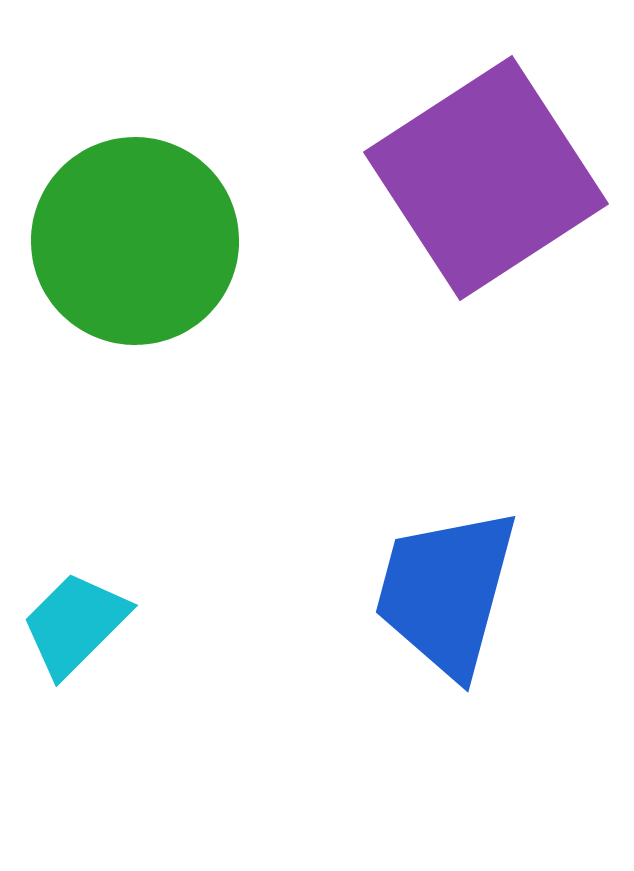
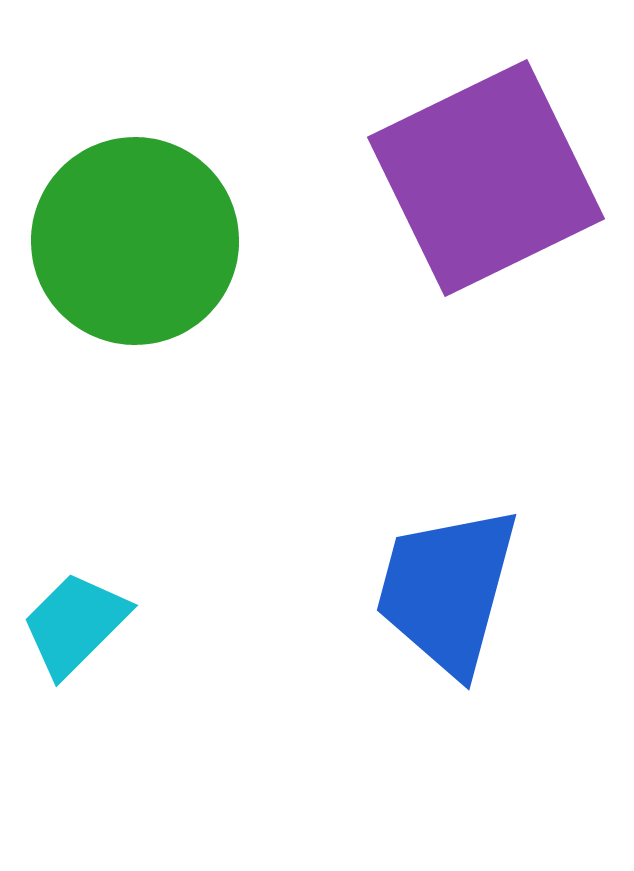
purple square: rotated 7 degrees clockwise
blue trapezoid: moved 1 px right, 2 px up
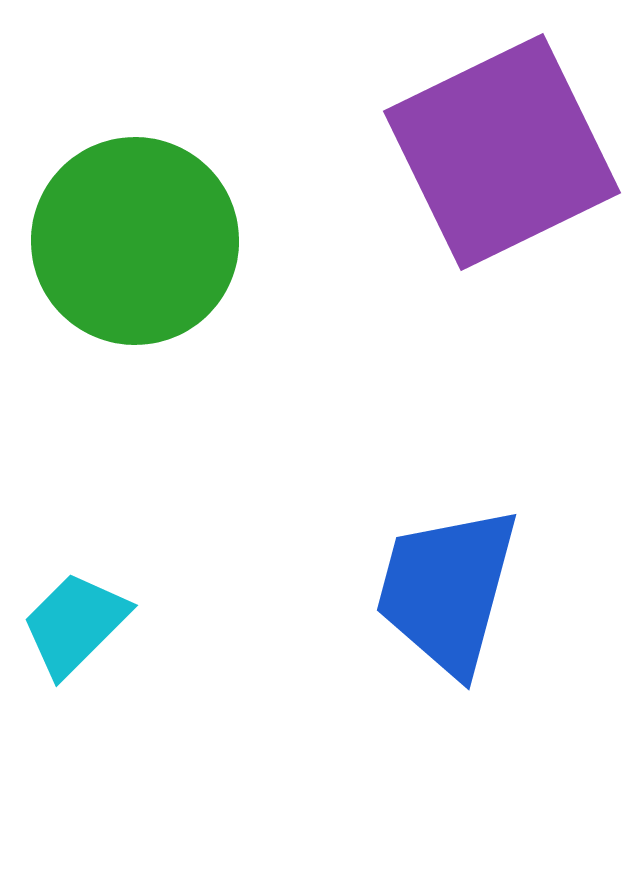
purple square: moved 16 px right, 26 px up
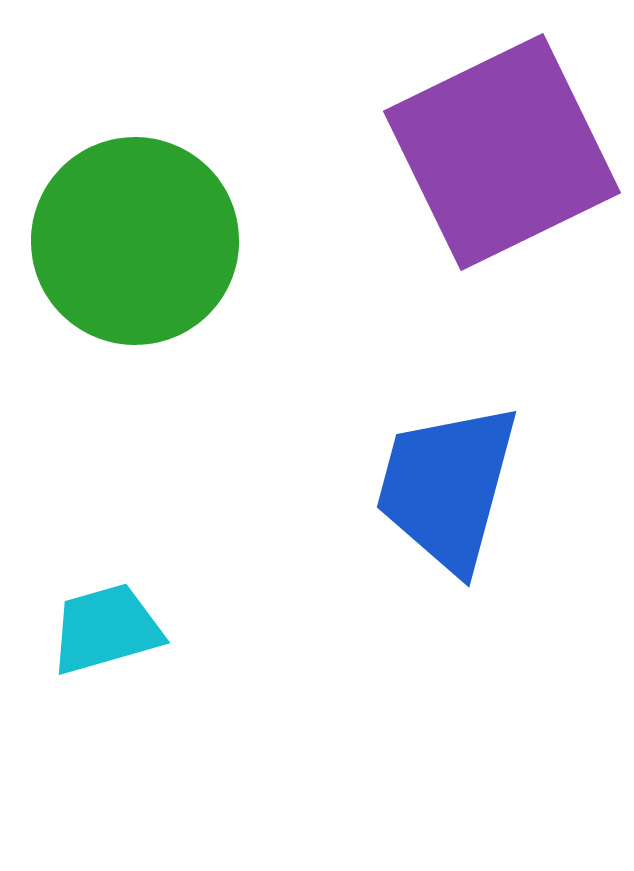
blue trapezoid: moved 103 px up
cyan trapezoid: moved 31 px right, 5 px down; rotated 29 degrees clockwise
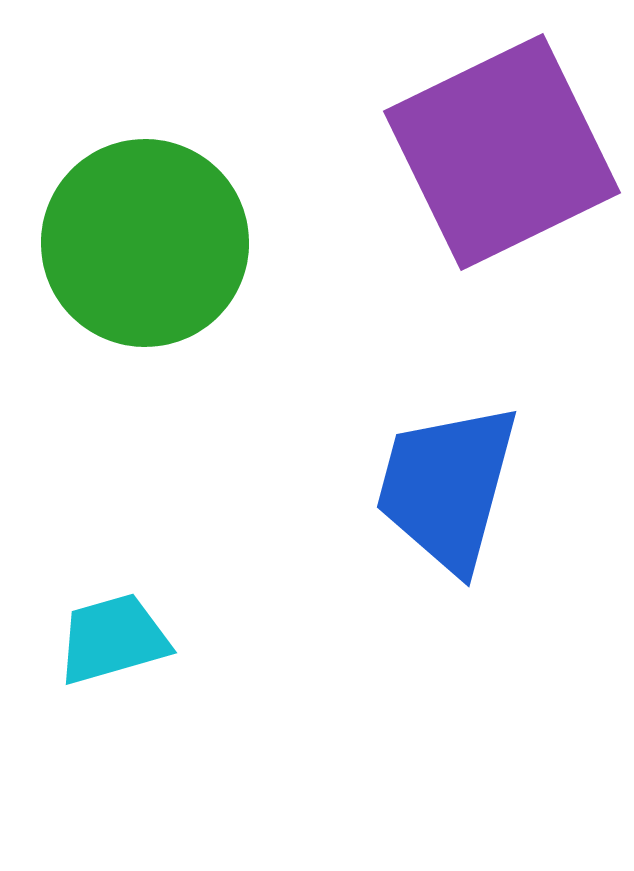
green circle: moved 10 px right, 2 px down
cyan trapezoid: moved 7 px right, 10 px down
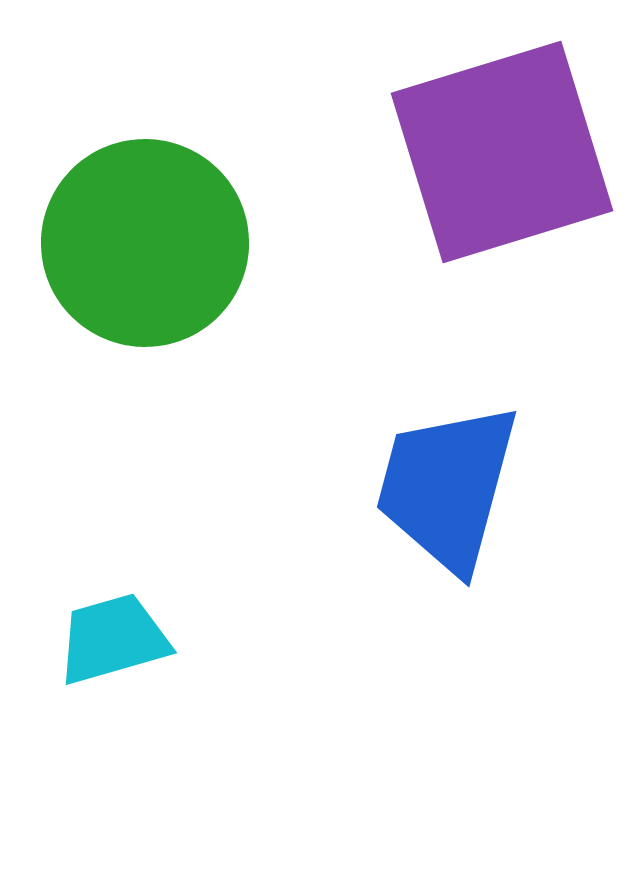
purple square: rotated 9 degrees clockwise
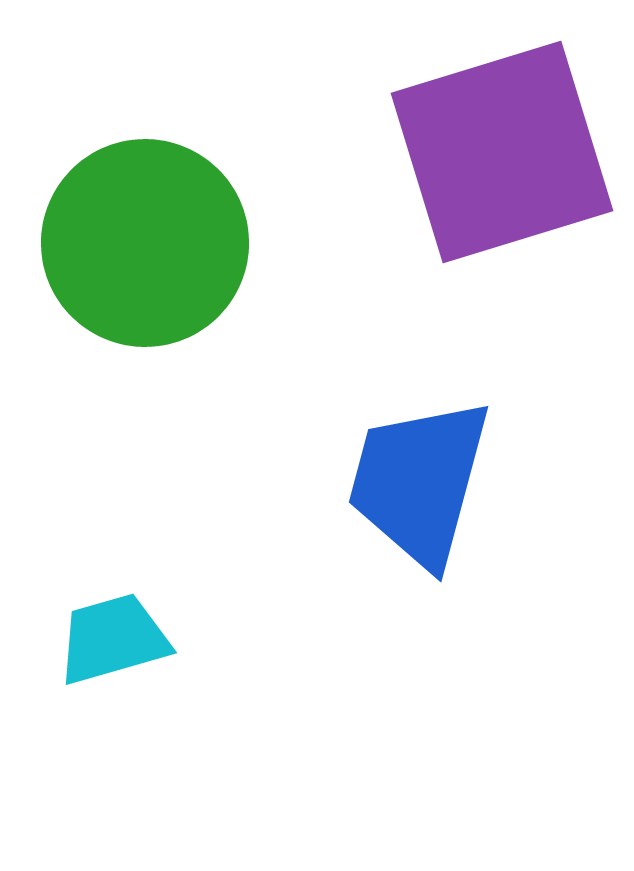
blue trapezoid: moved 28 px left, 5 px up
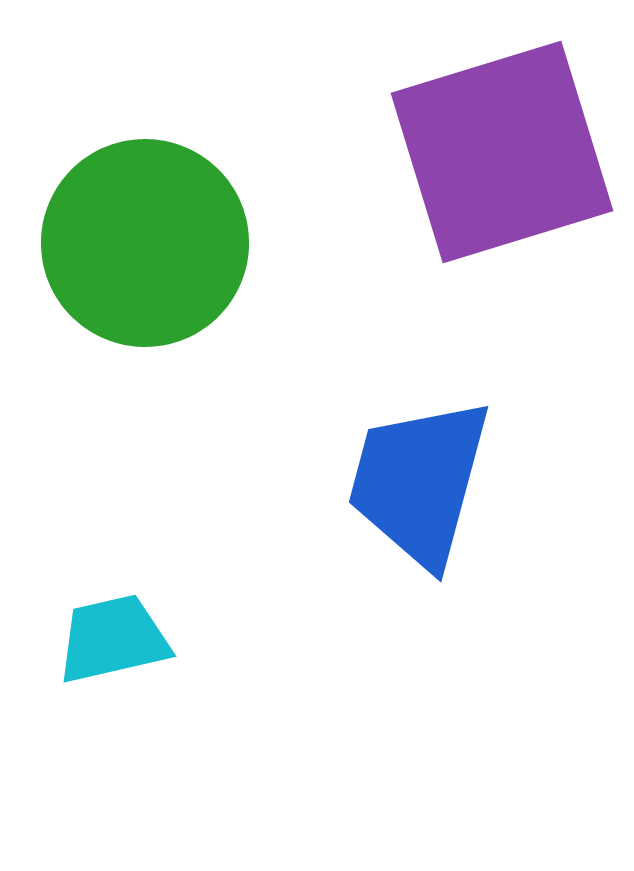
cyan trapezoid: rotated 3 degrees clockwise
